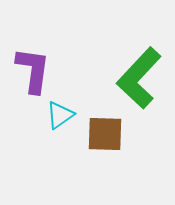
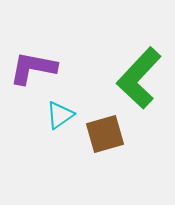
purple L-shape: moved 2 px up; rotated 87 degrees counterclockwise
brown square: rotated 18 degrees counterclockwise
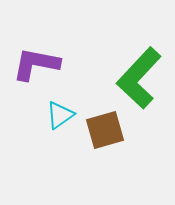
purple L-shape: moved 3 px right, 4 px up
brown square: moved 4 px up
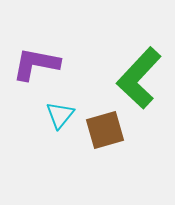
cyan triangle: rotated 16 degrees counterclockwise
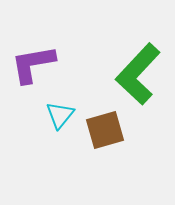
purple L-shape: moved 3 px left; rotated 21 degrees counterclockwise
green L-shape: moved 1 px left, 4 px up
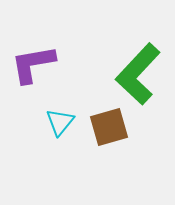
cyan triangle: moved 7 px down
brown square: moved 4 px right, 3 px up
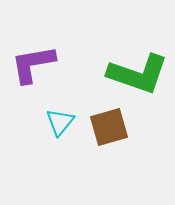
green L-shape: rotated 114 degrees counterclockwise
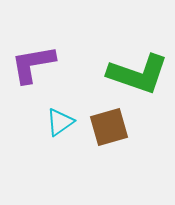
cyan triangle: rotated 16 degrees clockwise
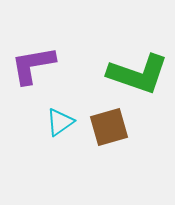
purple L-shape: moved 1 px down
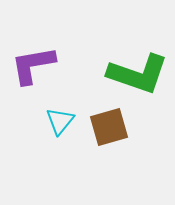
cyan triangle: moved 1 px up; rotated 16 degrees counterclockwise
